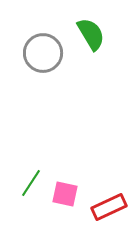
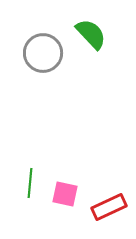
green semicircle: rotated 12 degrees counterclockwise
green line: moved 1 px left; rotated 28 degrees counterclockwise
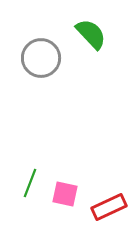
gray circle: moved 2 px left, 5 px down
green line: rotated 16 degrees clockwise
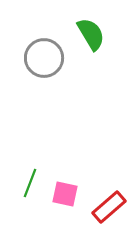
green semicircle: rotated 12 degrees clockwise
gray circle: moved 3 px right
red rectangle: rotated 16 degrees counterclockwise
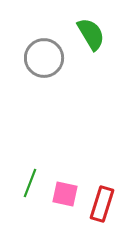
red rectangle: moved 7 px left, 3 px up; rotated 32 degrees counterclockwise
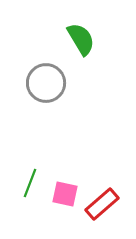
green semicircle: moved 10 px left, 5 px down
gray circle: moved 2 px right, 25 px down
red rectangle: rotated 32 degrees clockwise
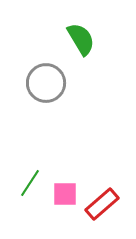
green line: rotated 12 degrees clockwise
pink square: rotated 12 degrees counterclockwise
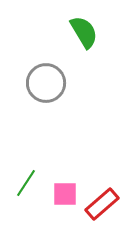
green semicircle: moved 3 px right, 7 px up
green line: moved 4 px left
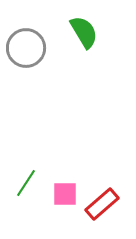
gray circle: moved 20 px left, 35 px up
